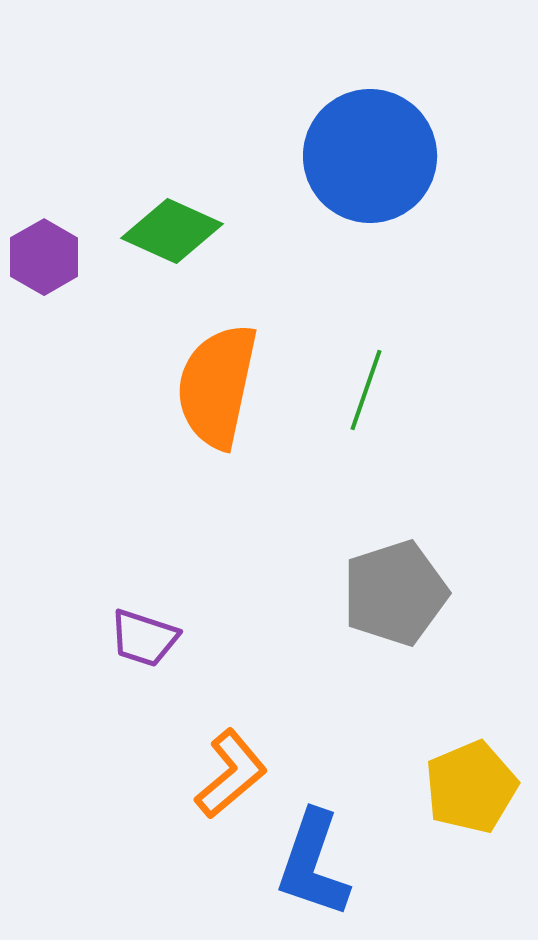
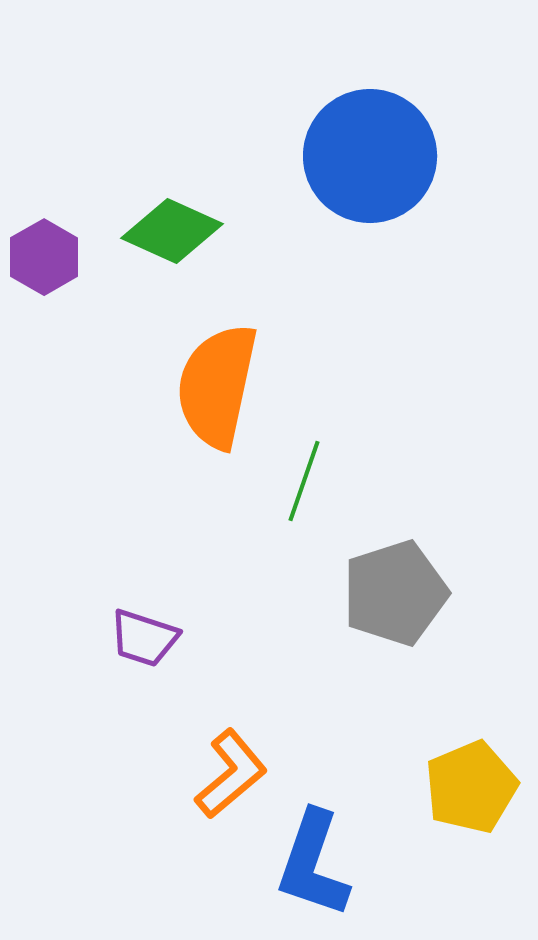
green line: moved 62 px left, 91 px down
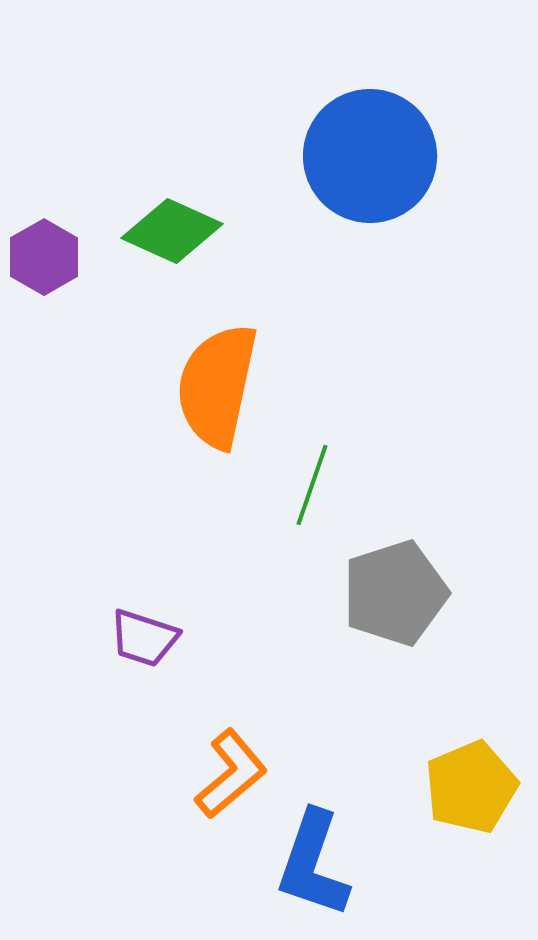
green line: moved 8 px right, 4 px down
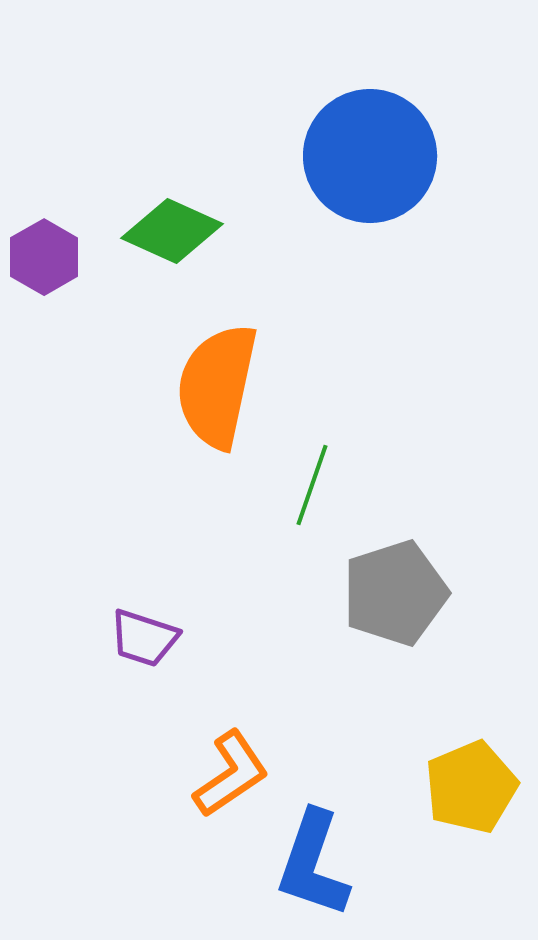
orange L-shape: rotated 6 degrees clockwise
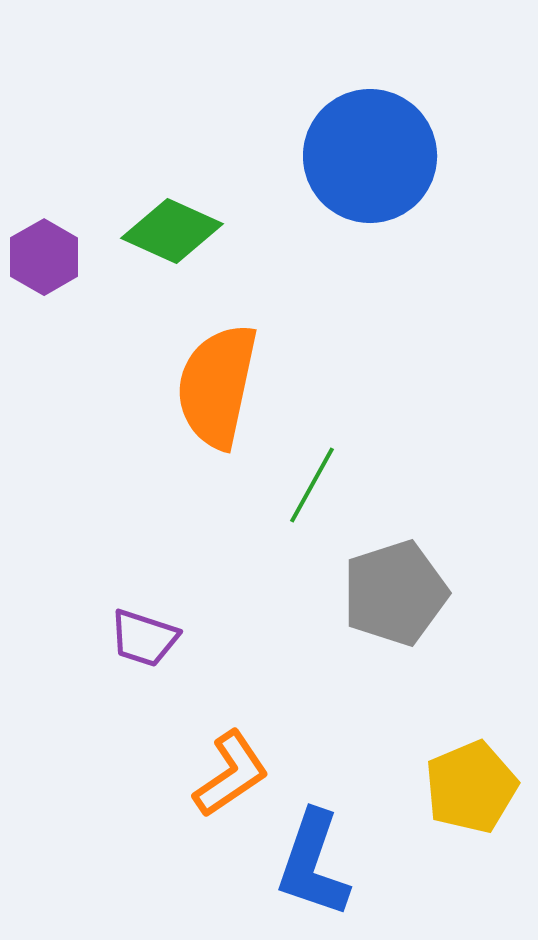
green line: rotated 10 degrees clockwise
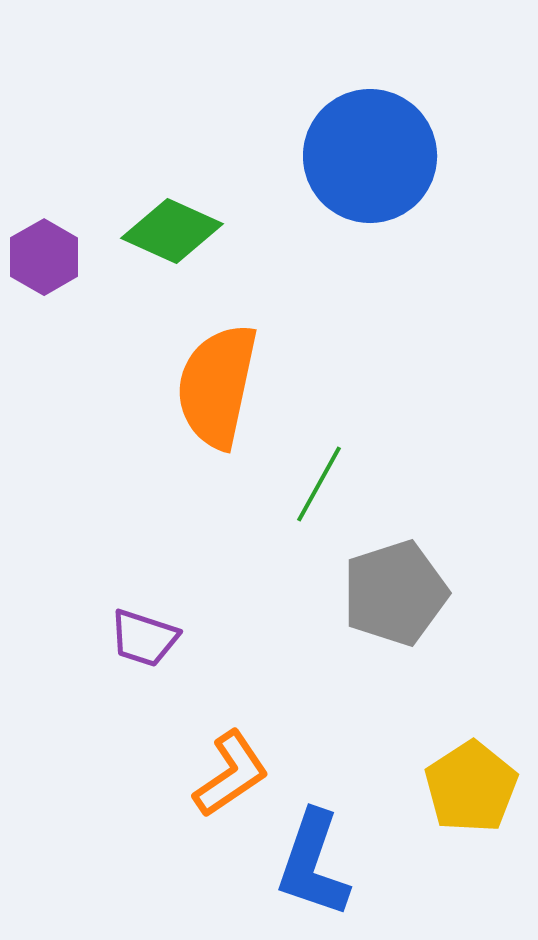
green line: moved 7 px right, 1 px up
yellow pentagon: rotated 10 degrees counterclockwise
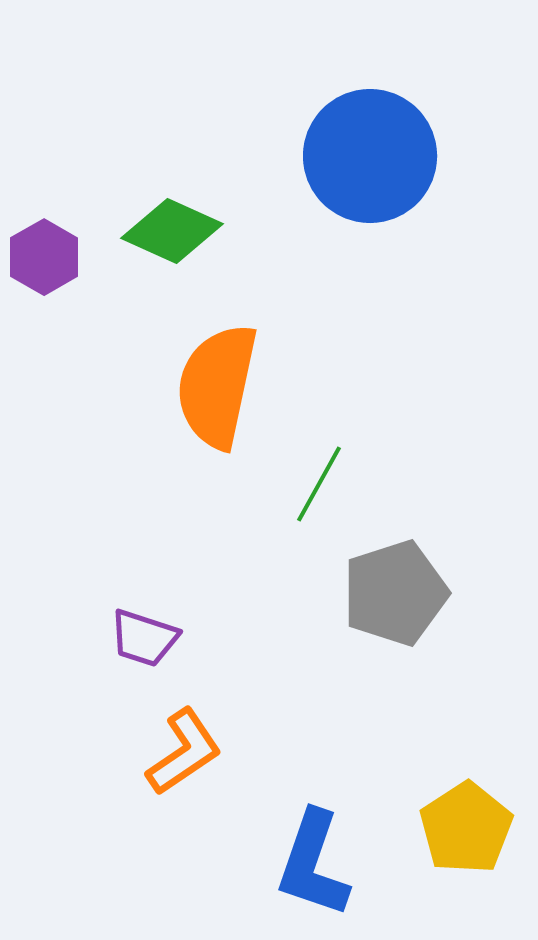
orange L-shape: moved 47 px left, 22 px up
yellow pentagon: moved 5 px left, 41 px down
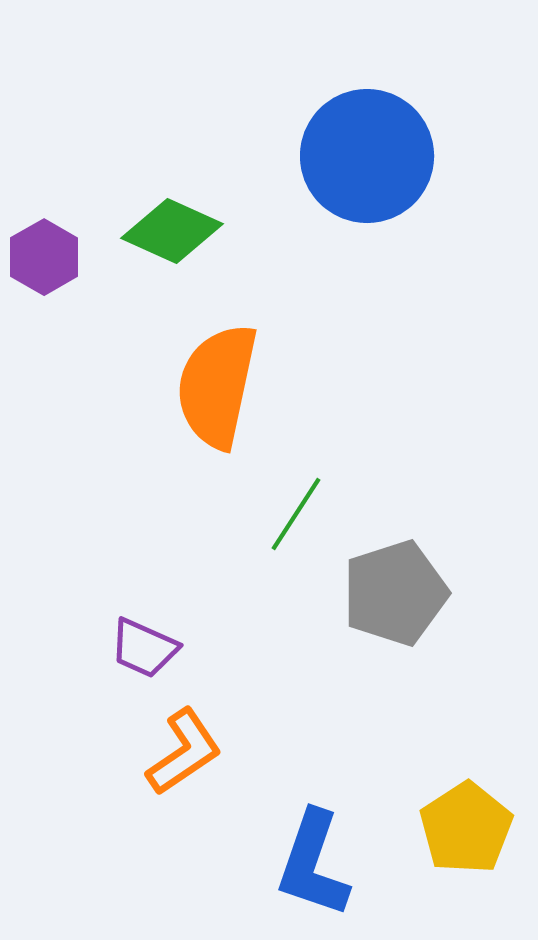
blue circle: moved 3 px left
green line: moved 23 px left, 30 px down; rotated 4 degrees clockwise
purple trapezoid: moved 10 px down; rotated 6 degrees clockwise
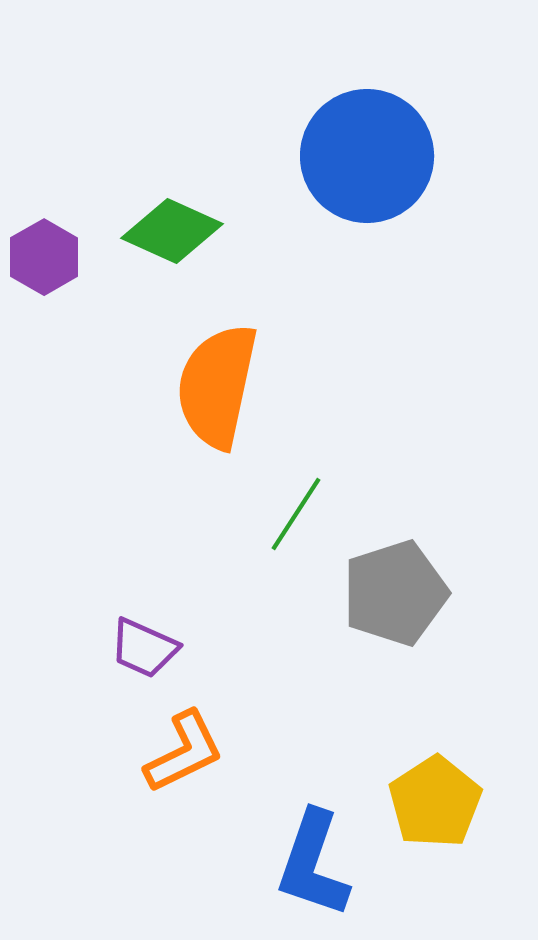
orange L-shape: rotated 8 degrees clockwise
yellow pentagon: moved 31 px left, 26 px up
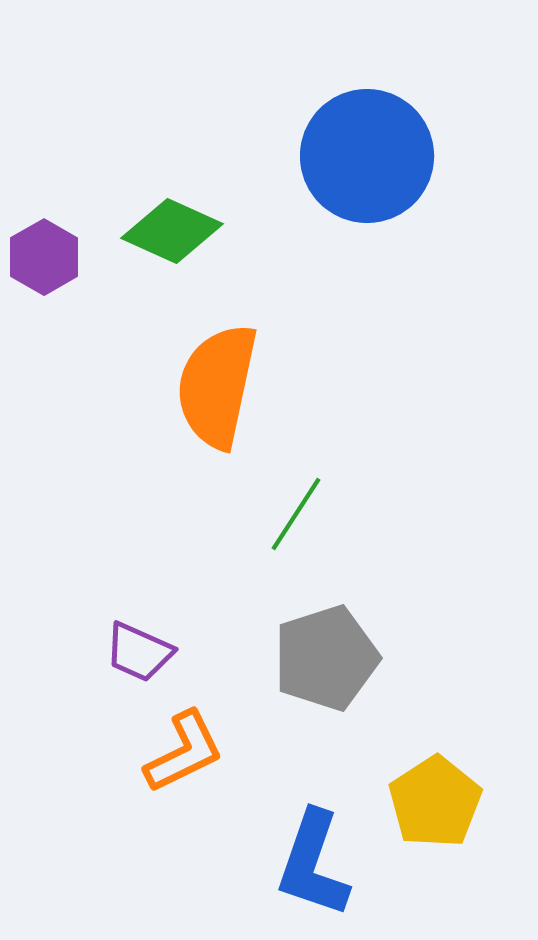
gray pentagon: moved 69 px left, 65 px down
purple trapezoid: moved 5 px left, 4 px down
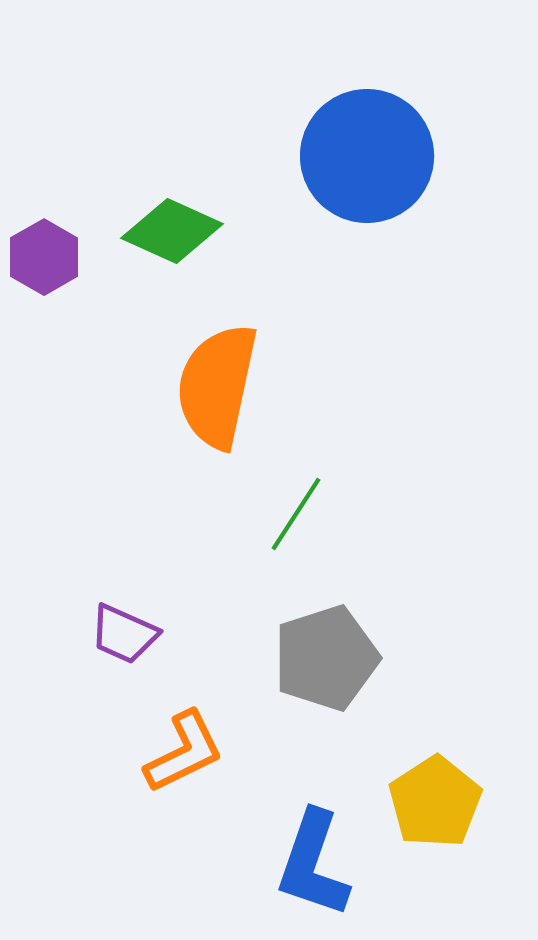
purple trapezoid: moved 15 px left, 18 px up
